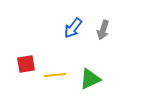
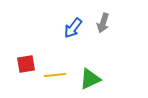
gray arrow: moved 7 px up
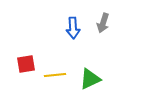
blue arrow: rotated 40 degrees counterclockwise
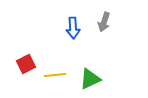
gray arrow: moved 1 px right, 1 px up
red square: rotated 18 degrees counterclockwise
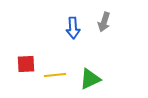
red square: rotated 24 degrees clockwise
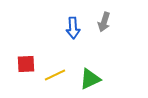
yellow line: rotated 20 degrees counterclockwise
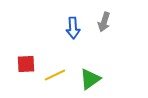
green triangle: rotated 10 degrees counterclockwise
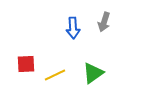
green triangle: moved 3 px right, 6 px up
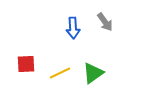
gray arrow: moved 1 px right; rotated 54 degrees counterclockwise
yellow line: moved 5 px right, 2 px up
